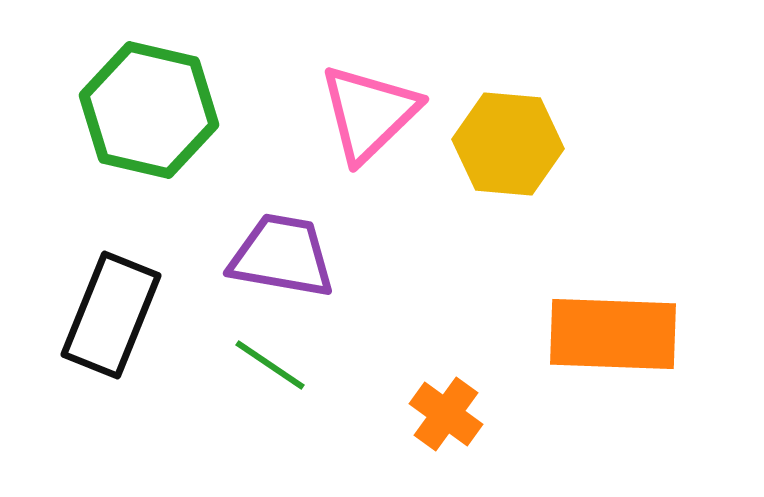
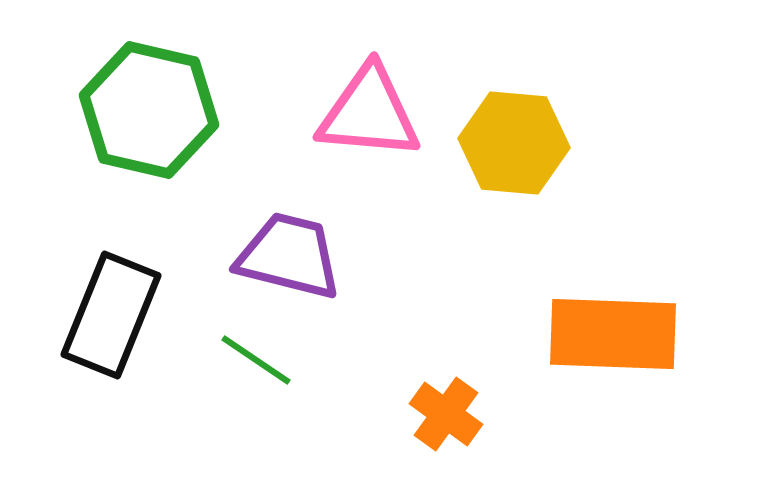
pink triangle: rotated 49 degrees clockwise
yellow hexagon: moved 6 px right, 1 px up
purple trapezoid: moved 7 px right; rotated 4 degrees clockwise
green line: moved 14 px left, 5 px up
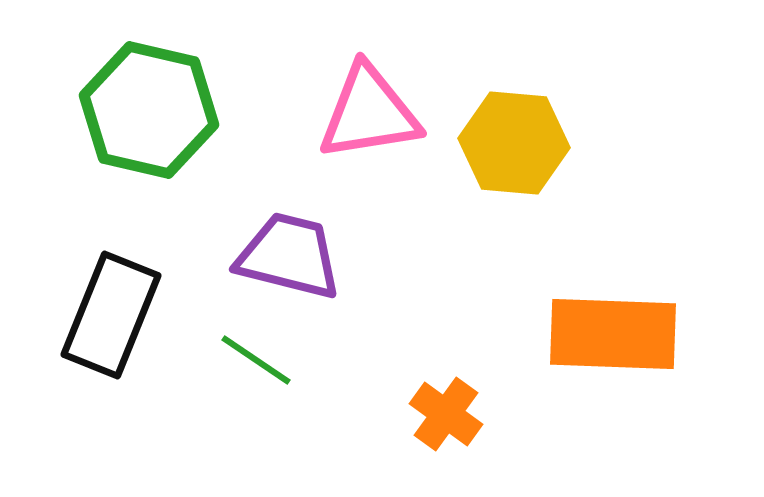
pink triangle: rotated 14 degrees counterclockwise
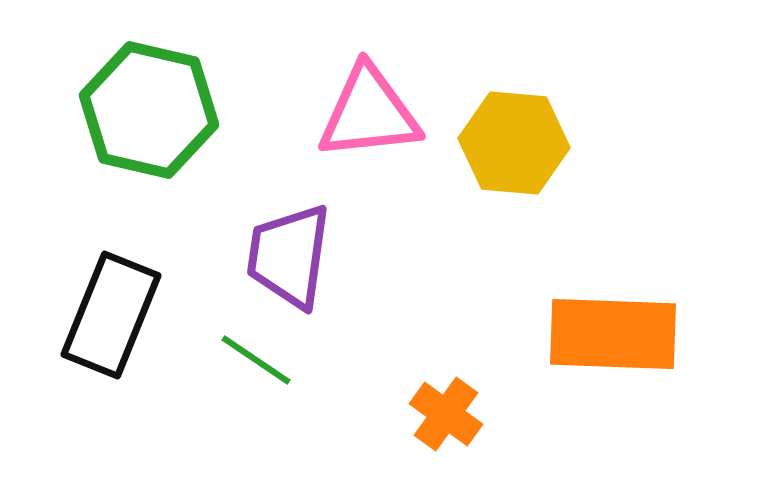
pink triangle: rotated 3 degrees clockwise
purple trapezoid: rotated 96 degrees counterclockwise
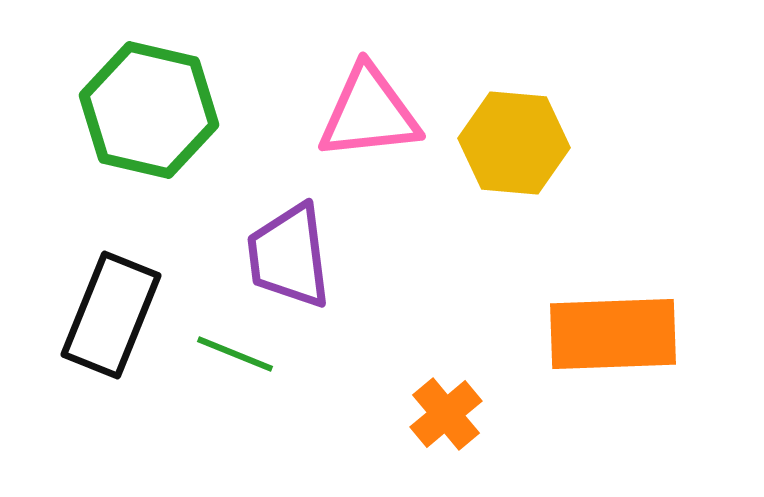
purple trapezoid: rotated 15 degrees counterclockwise
orange rectangle: rotated 4 degrees counterclockwise
green line: moved 21 px left, 6 px up; rotated 12 degrees counterclockwise
orange cross: rotated 14 degrees clockwise
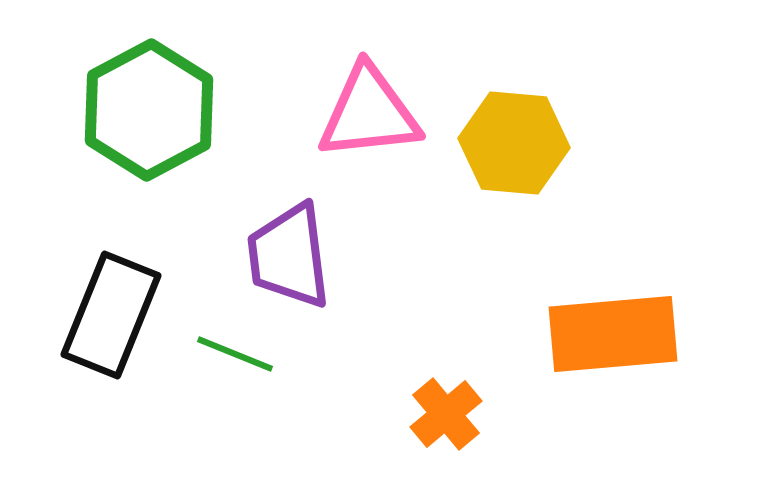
green hexagon: rotated 19 degrees clockwise
orange rectangle: rotated 3 degrees counterclockwise
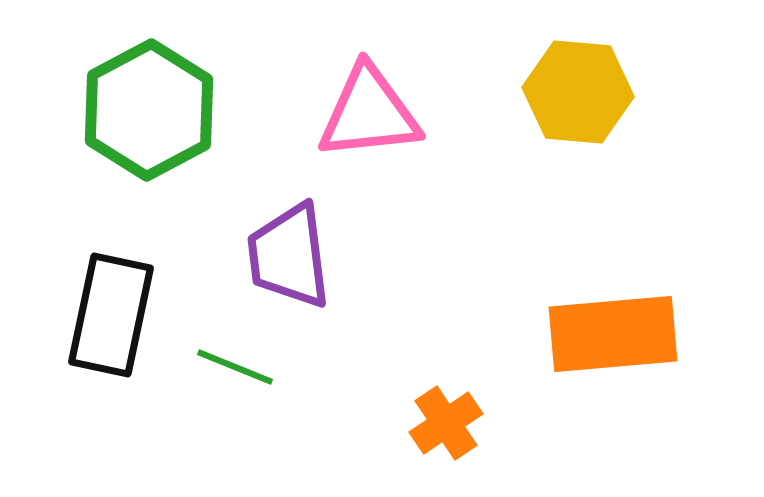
yellow hexagon: moved 64 px right, 51 px up
black rectangle: rotated 10 degrees counterclockwise
green line: moved 13 px down
orange cross: moved 9 px down; rotated 6 degrees clockwise
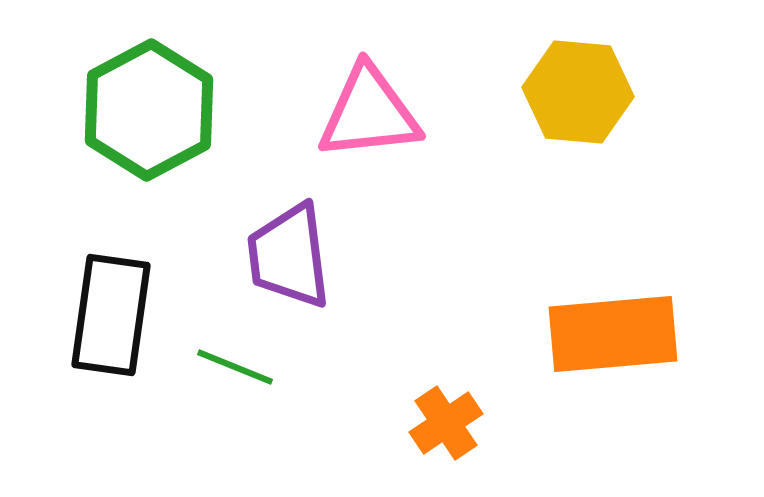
black rectangle: rotated 4 degrees counterclockwise
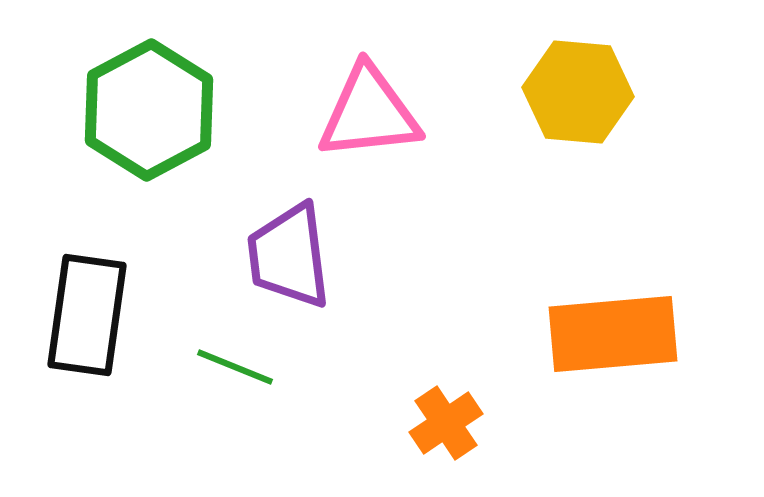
black rectangle: moved 24 px left
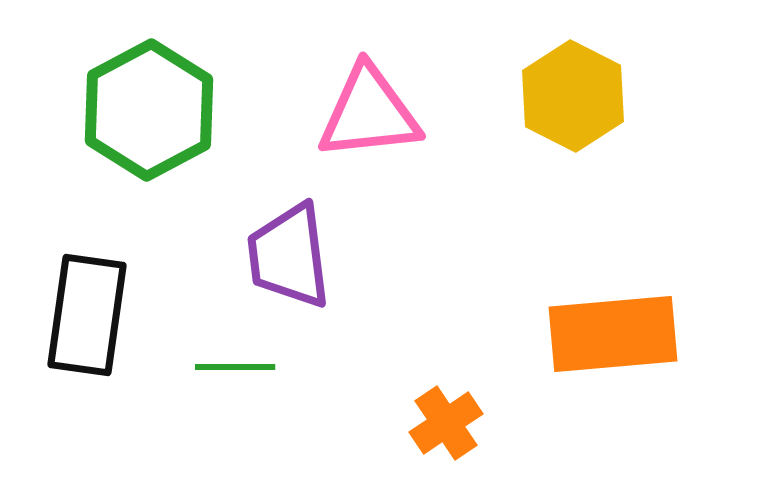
yellow hexagon: moved 5 px left, 4 px down; rotated 22 degrees clockwise
green line: rotated 22 degrees counterclockwise
